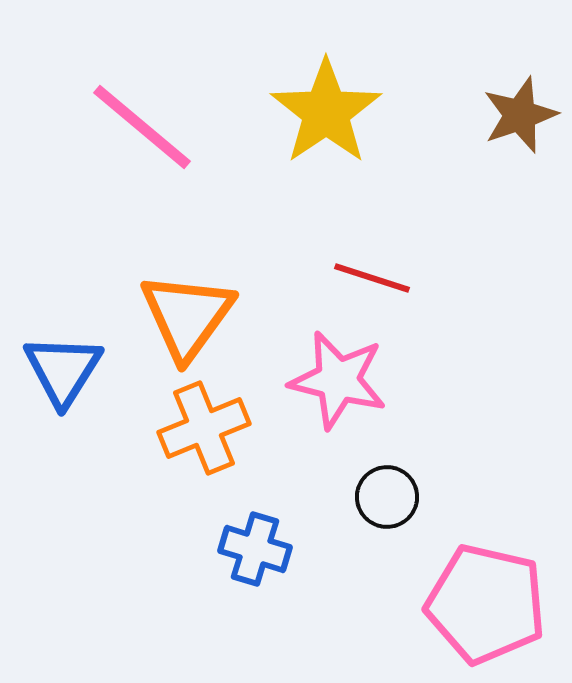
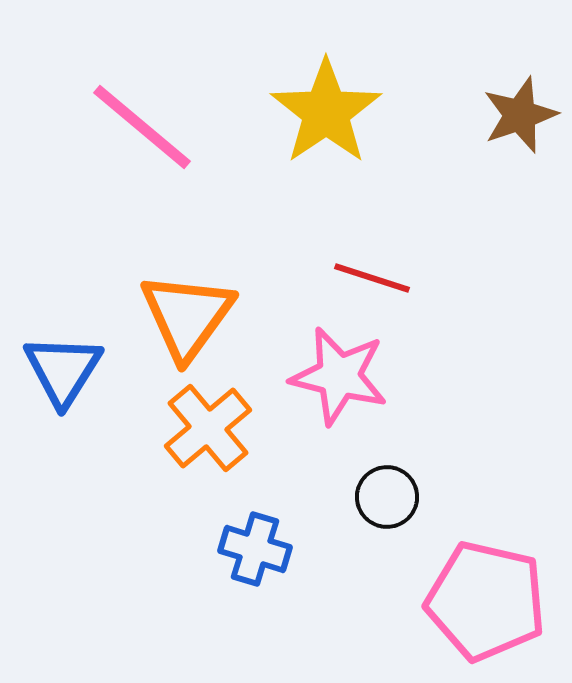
pink star: moved 1 px right, 4 px up
orange cross: moved 4 px right; rotated 18 degrees counterclockwise
pink pentagon: moved 3 px up
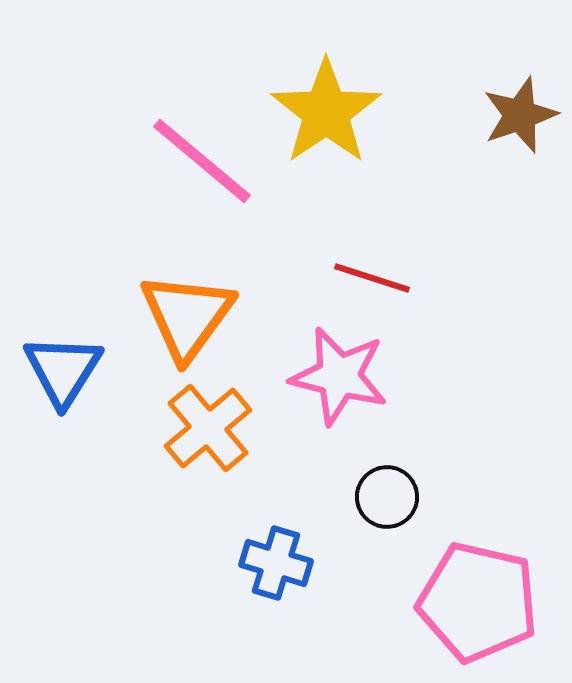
pink line: moved 60 px right, 34 px down
blue cross: moved 21 px right, 14 px down
pink pentagon: moved 8 px left, 1 px down
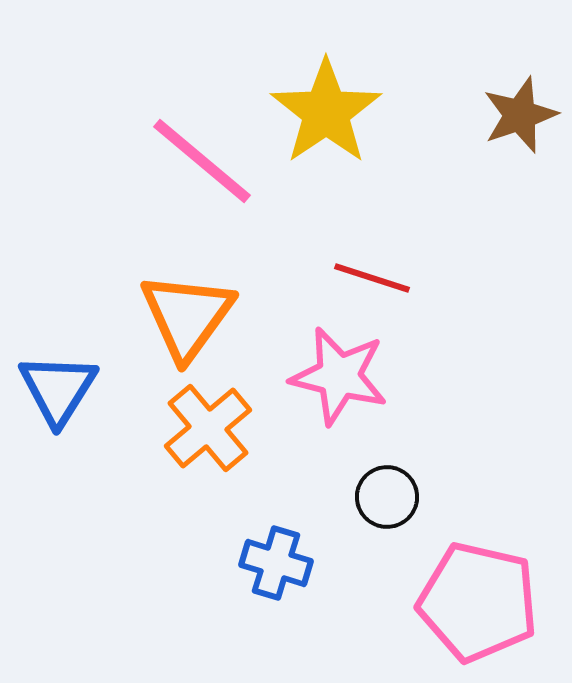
blue triangle: moved 5 px left, 19 px down
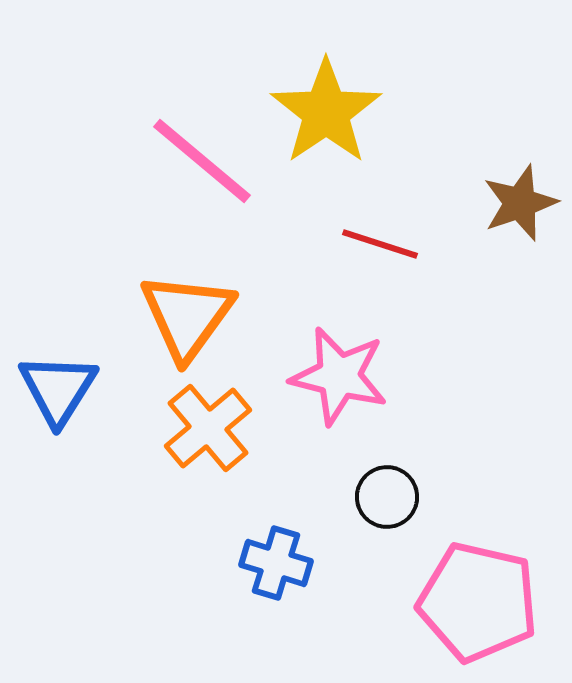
brown star: moved 88 px down
red line: moved 8 px right, 34 px up
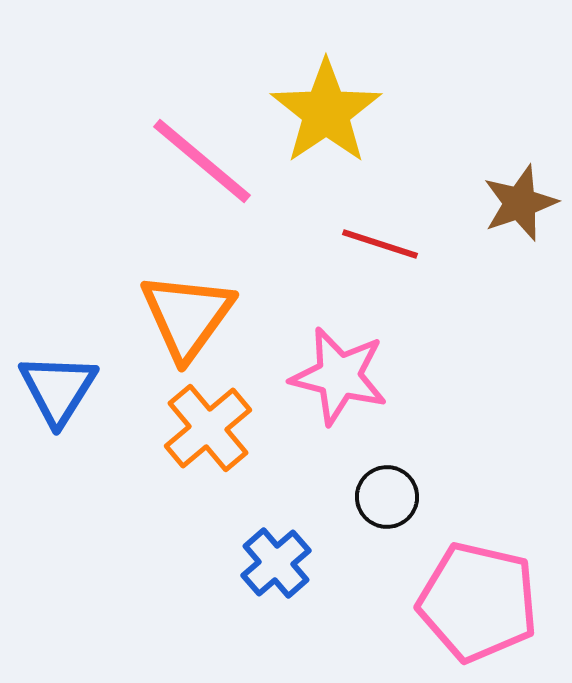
blue cross: rotated 32 degrees clockwise
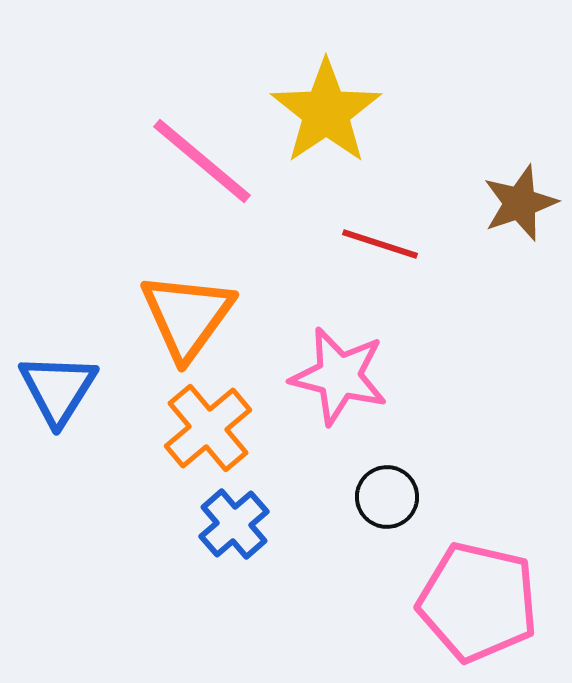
blue cross: moved 42 px left, 39 px up
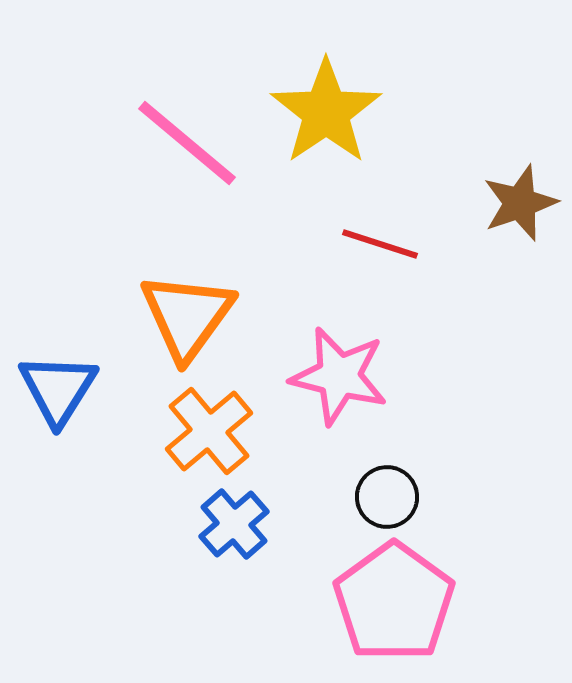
pink line: moved 15 px left, 18 px up
orange cross: moved 1 px right, 3 px down
pink pentagon: moved 84 px left; rotated 23 degrees clockwise
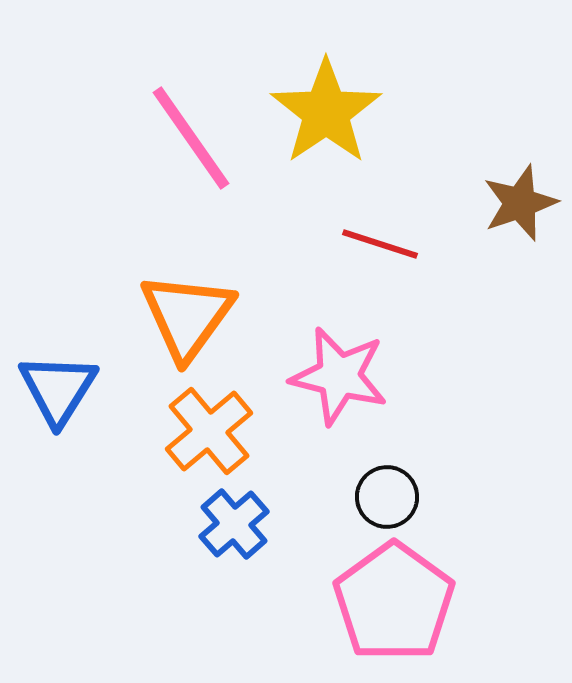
pink line: moved 4 px right, 5 px up; rotated 15 degrees clockwise
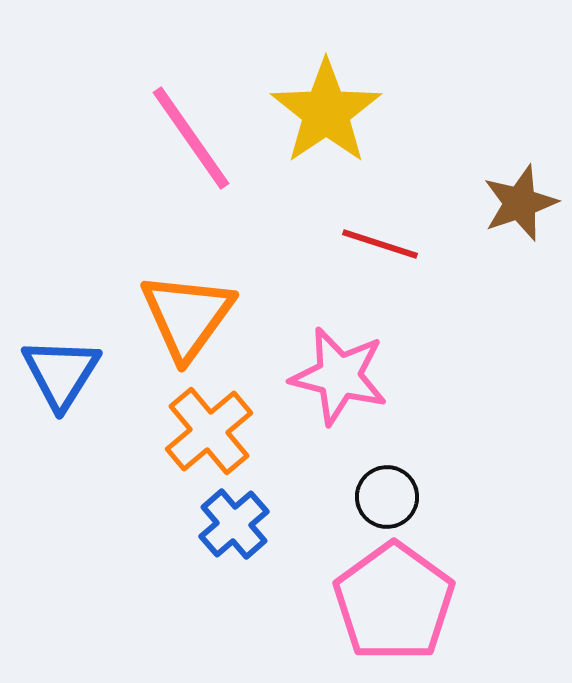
blue triangle: moved 3 px right, 16 px up
